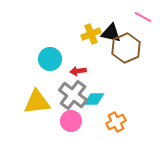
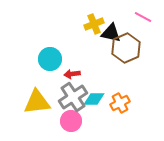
yellow cross: moved 3 px right, 10 px up
red arrow: moved 6 px left, 3 px down
gray cross: moved 2 px down; rotated 20 degrees clockwise
orange cross: moved 4 px right, 19 px up
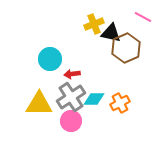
gray cross: moved 2 px left
yellow triangle: moved 2 px right, 2 px down; rotated 8 degrees clockwise
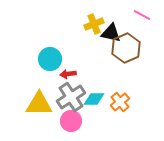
pink line: moved 1 px left, 2 px up
red arrow: moved 4 px left
orange cross: moved 1 px up; rotated 12 degrees counterclockwise
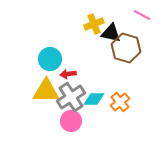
brown hexagon: rotated 20 degrees counterclockwise
yellow triangle: moved 7 px right, 13 px up
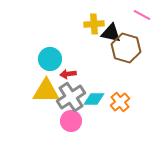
yellow cross: rotated 18 degrees clockwise
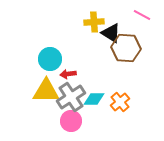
yellow cross: moved 2 px up
black triangle: rotated 20 degrees clockwise
brown hexagon: rotated 12 degrees counterclockwise
